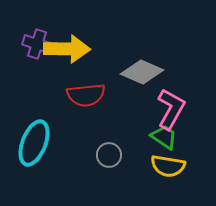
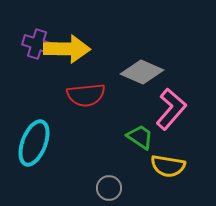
pink L-shape: rotated 12 degrees clockwise
green trapezoid: moved 24 px left
gray circle: moved 33 px down
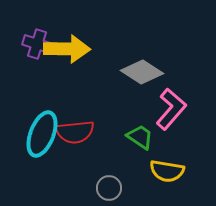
gray diamond: rotated 9 degrees clockwise
red semicircle: moved 11 px left, 37 px down
cyan ellipse: moved 8 px right, 9 px up
yellow semicircle: moved 1 px left, 5 px down
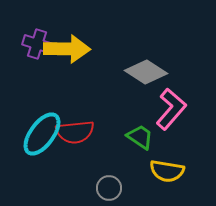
gray diamond: moved 4 px right
cyan ellipse: rotated 15 degrees clockwise
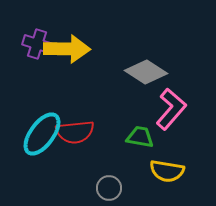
green trapezoid: rotated 24 degrees counterclockwise
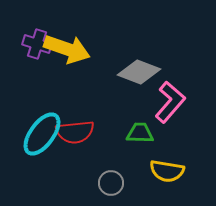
yellow arrow: rotated 18 degrees clockwise
gray diamond: moved 7 px left; rotated 12 degrees counterclockwise
pink L-shape: moved 1 px left, 7 px up
green trapezoid: moved 4 px up; rotated 8 degrees counterclockwise
gray circle: moved 2 px right, 5 px up
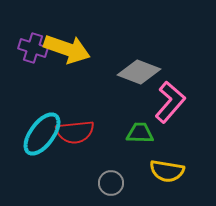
purple cross: moved 4 px left, 4 px down
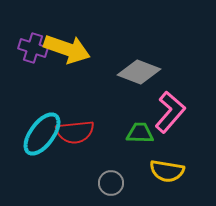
pink L-shape: moved 10 px down
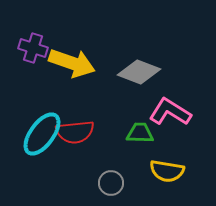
yellow arrow: moved 5 px right, 14 px down
pink L-shape: rotated 99 degrees counterclockwise
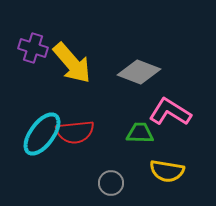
yellow arrow: rotated 30 degrees clockwise
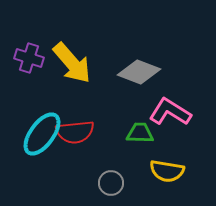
purple cross: moved 4 px left, 10 px down
